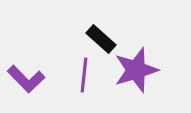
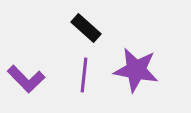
black rectangle: moved 15 px left, 11 px up
purple star: rotated 27 degrees clockwise
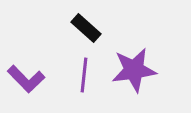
purple star: moved 2 px left; rotated 18 degrees counterclockwise
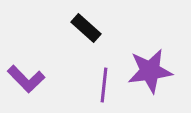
purple star: moved 16 px right, 1 px down
purple line: moved 20 px right, 10 px down
